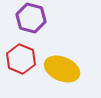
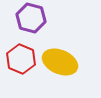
yellow ellipse: moved 2 px left, 7 px up
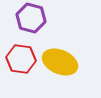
red hexagon: rotated 16 degrees counterclockwise
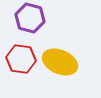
purple hexagon: moved 1 px left
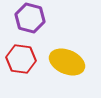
yellow ellipse: moved 7 px right
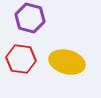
yellow ellipse: rotated 8 degrees counterclockwise
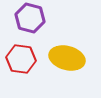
yellow ellipse: moved 4 px up
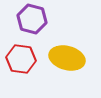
purple hexagon: moved 2 px right, 1 px down
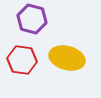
red hexagon: moved 1 px right, 1 px down
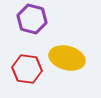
red hexagon: moved 5 px right, 9 px down
